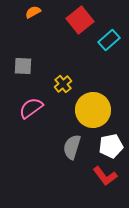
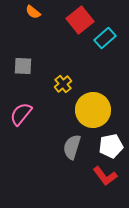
orange semicircle: rotated 112 degrees counterclockwise
cyan rectangle: moved 4 px left, 2 px up
pink semicircle: moved 10 px left, 6 px down; rotated 15 degrees counterclockwise
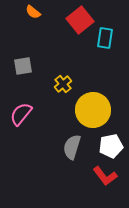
cyan rectangle: rotated 40 degrees counterclockwise
gray square: rotated 12 degrees counterclockwise
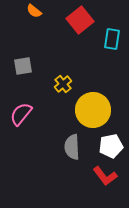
orange semicircle: moved 1 px right, 1 px up
cyan rectangle: moved 7 px right, 1 px down
gray semicircle: rotated 20 degrees counterclockwise
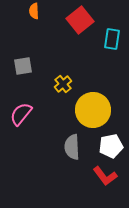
orange semicircle: rotated 49 degrees clockwise
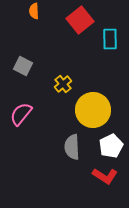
cyan rectangle: moved 2 px left; rotated 10 degrees counterclockwise
gray square: rotated 36 degrees clockwise
white pentagon: rotated 15 degrees counterclockwise
red L-shape: rotated 20 degrees counterclockwise
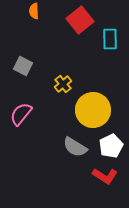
gray semicircle: moved 3 px right; rotated 55 degrees counterclockwise
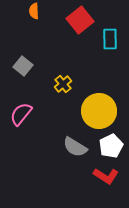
gray square: rotated 12 degrees clockwise
yellow circle: moved 6 px right, 1 px down
red L-shape: moved 1 px right
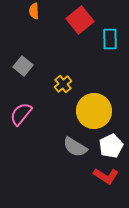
yellow circle: moved 5 px left
